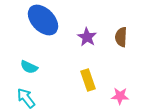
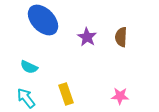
yellow rectangle: moved 22 px left, 14 px down
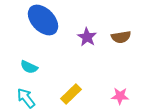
brown semicircle: rotated 102 degrees counterclockwise
yellow rectangle: moved 5 px right; rotated 65 degrees clockwise
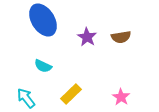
blue ellipse: rotated 12 degrees clockwise
cyan semicircle: moved 14 px right, 1 px up
pink star: moved 1 px right, 1 px down; rotated 30 degrees clockwise
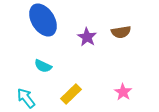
brown semicircle: moved 5 px up
pink star: moved 2 px right, 5 px up
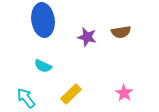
blue ellipse: rotated 24 degrees clockwise
purple star: rotated 18 degrees counterclockwise
pink star: moved 1 px right, 1 px down
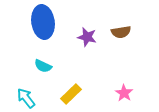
blue ellipse: moved 2 px down
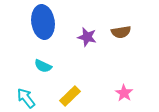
yellow rectangle: moved 1 px left, 2 px down
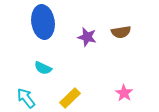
cyan semicircle: moved 2 px down
yellow rectangle: moved 2 px down
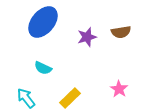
blue ellipse: rotated 48 degrees clockwise
purple star: rotated 30 degrees counterclockwise
pink star: moved 5 px left, 4 px up
